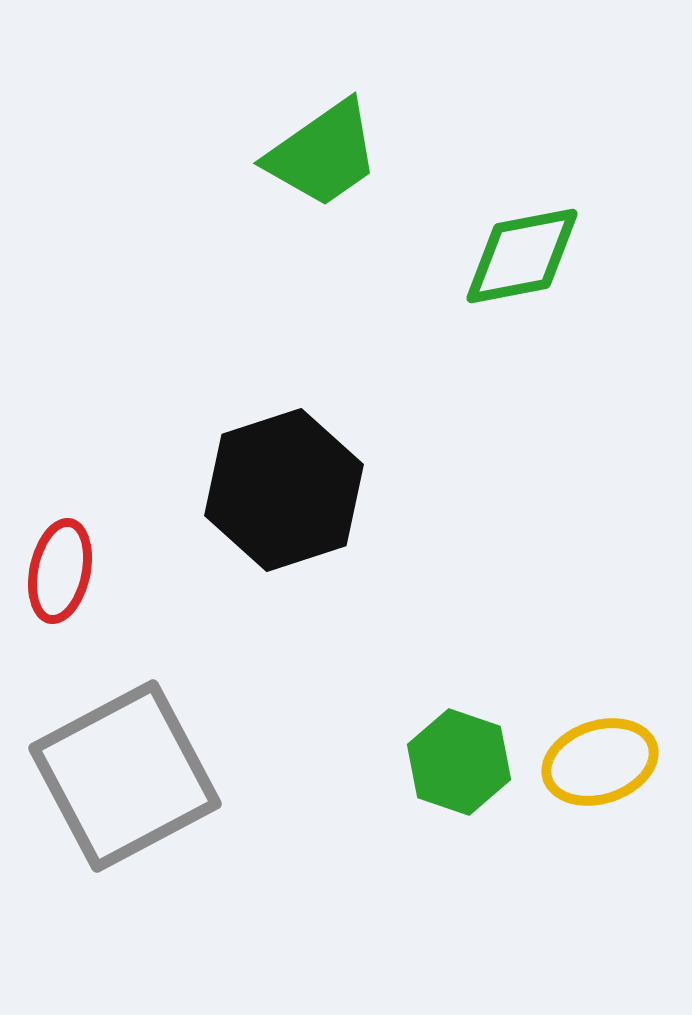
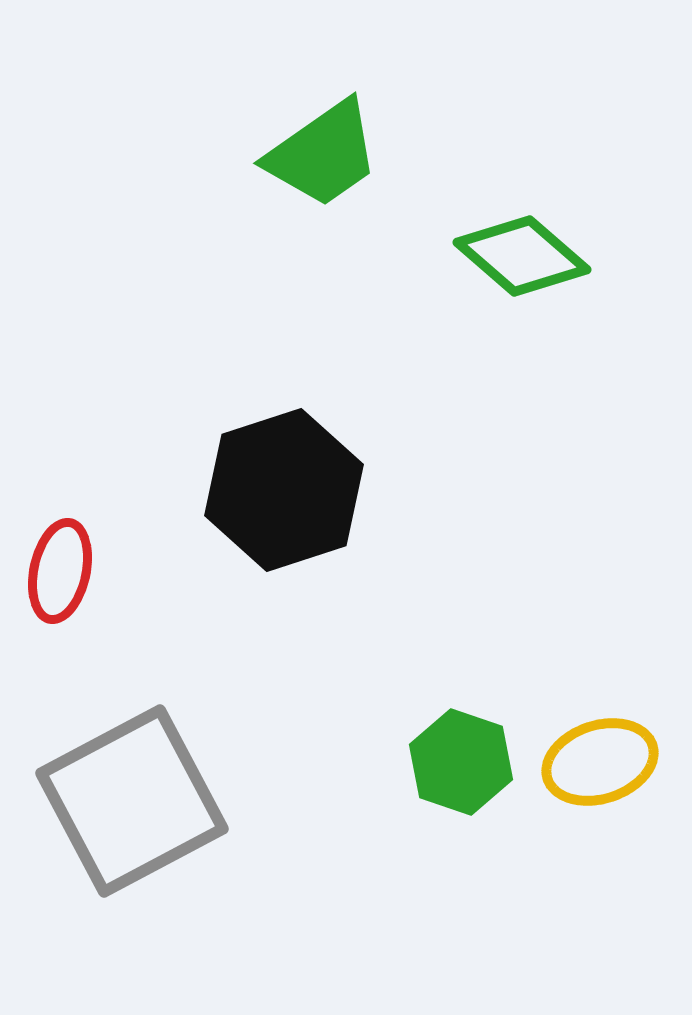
green diamond: rotated 52 degrees clockwise
green hexagon: moved 2 px right
gray square: moved 7 px right, 25 px down
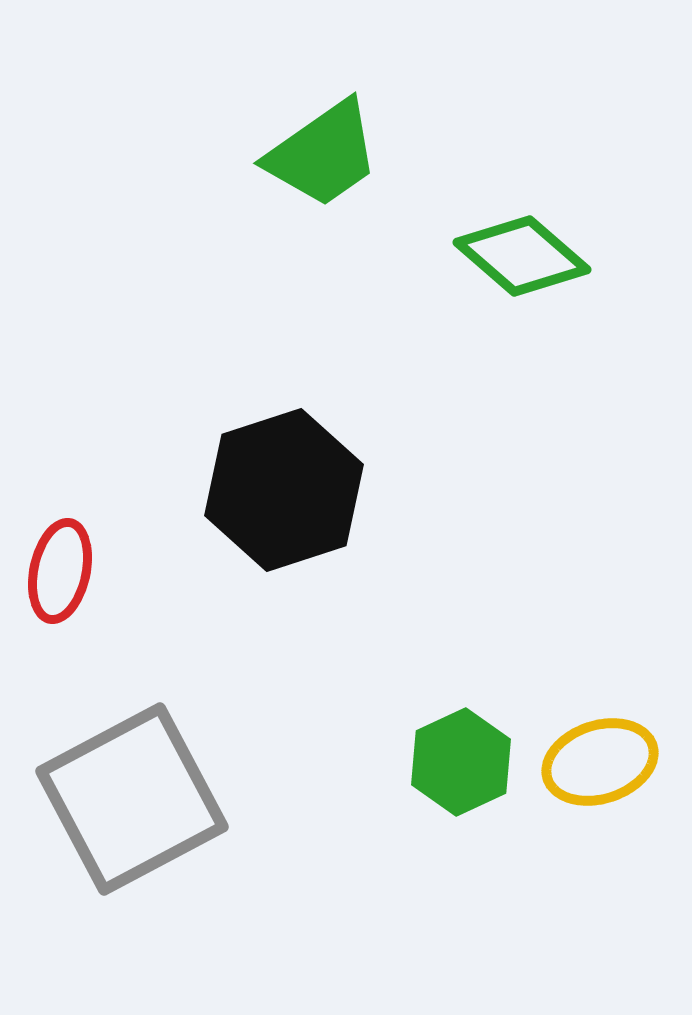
green hexagon: rotated 16 degrees clockwise
gray square: moved 2 px up
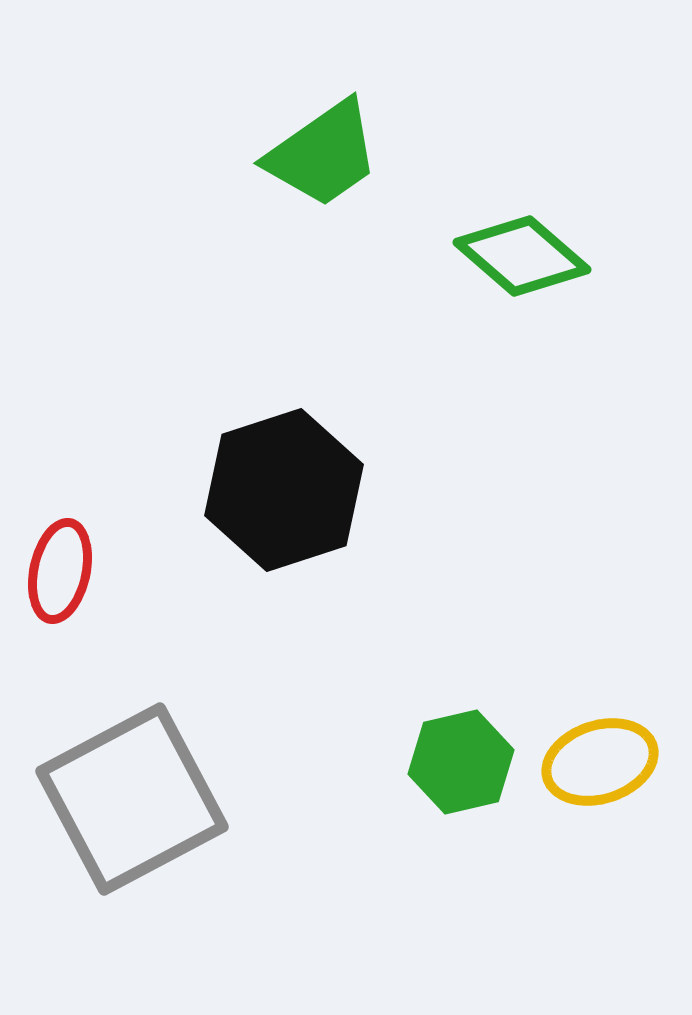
green hexagon: rotated 12 degrees clockwise
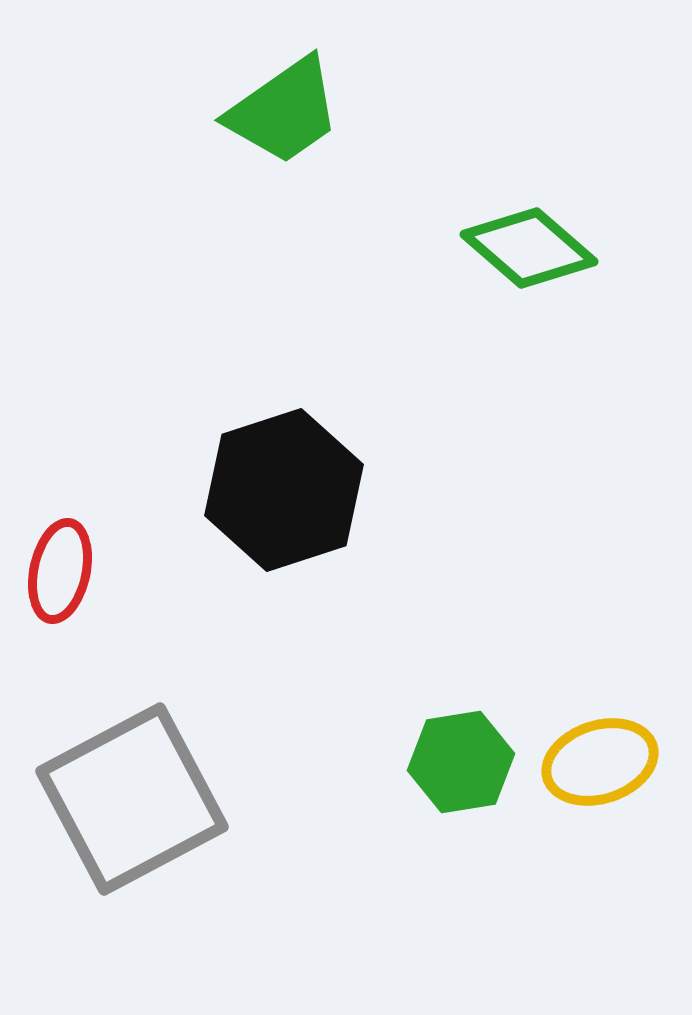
green trapezoid: moved 39 px left, 43 px up
green diamond: moved 7 px right, 8 px up
green hexagon: rotated 4 degrees clockwise
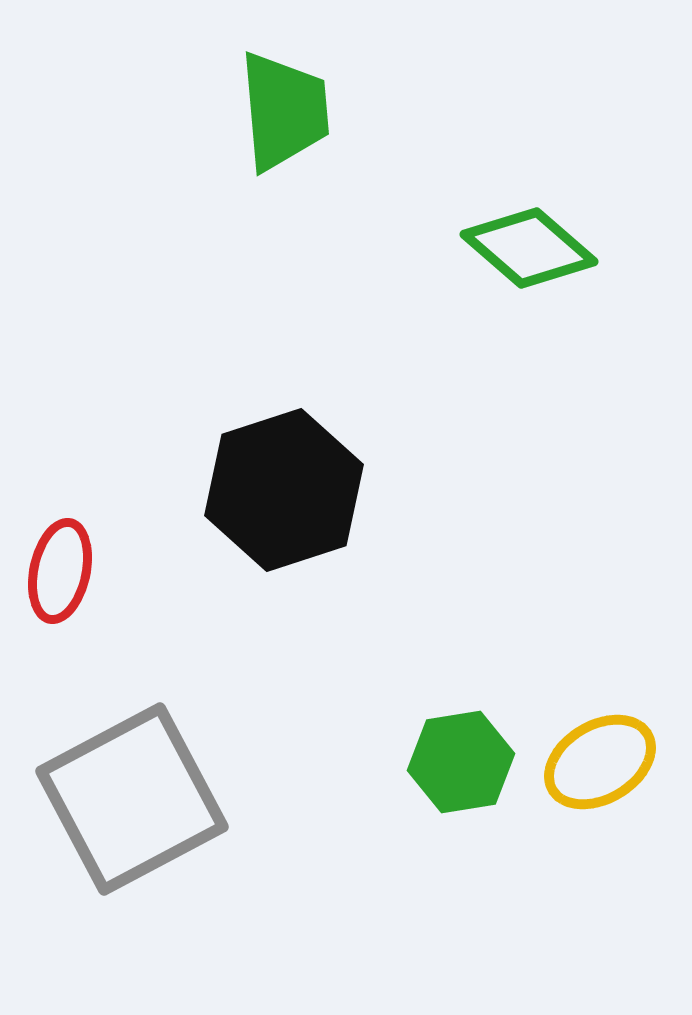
green trapezoid: rotated 60 degrees counterclockwise
yellow ellipse: rotated 13 degrees counterclockwise
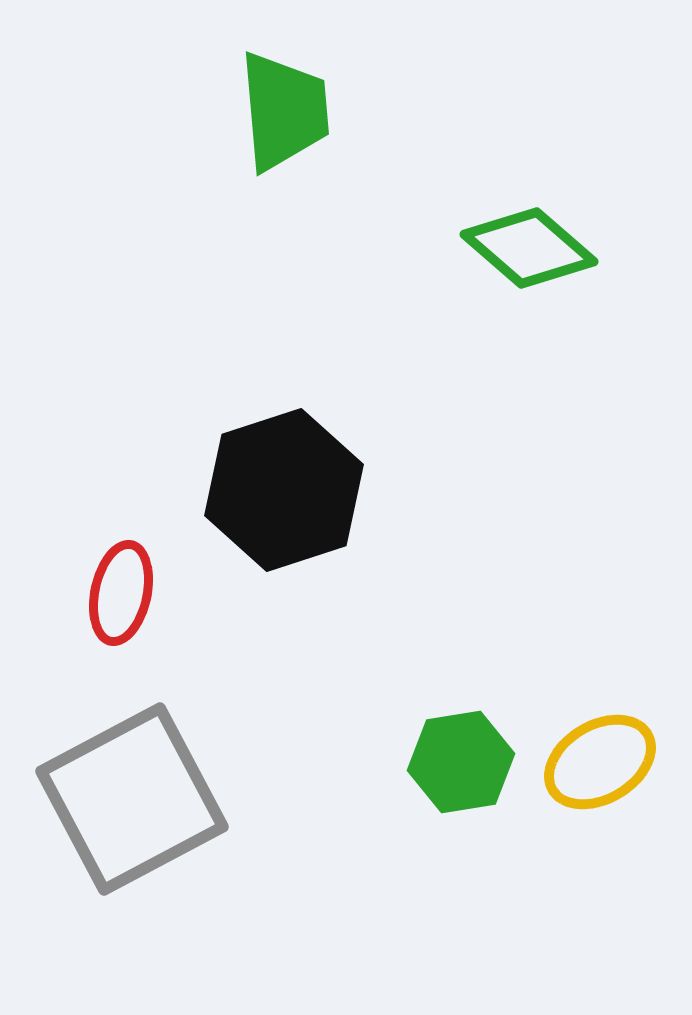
red ellipse: moved 61 px right, 22 px down
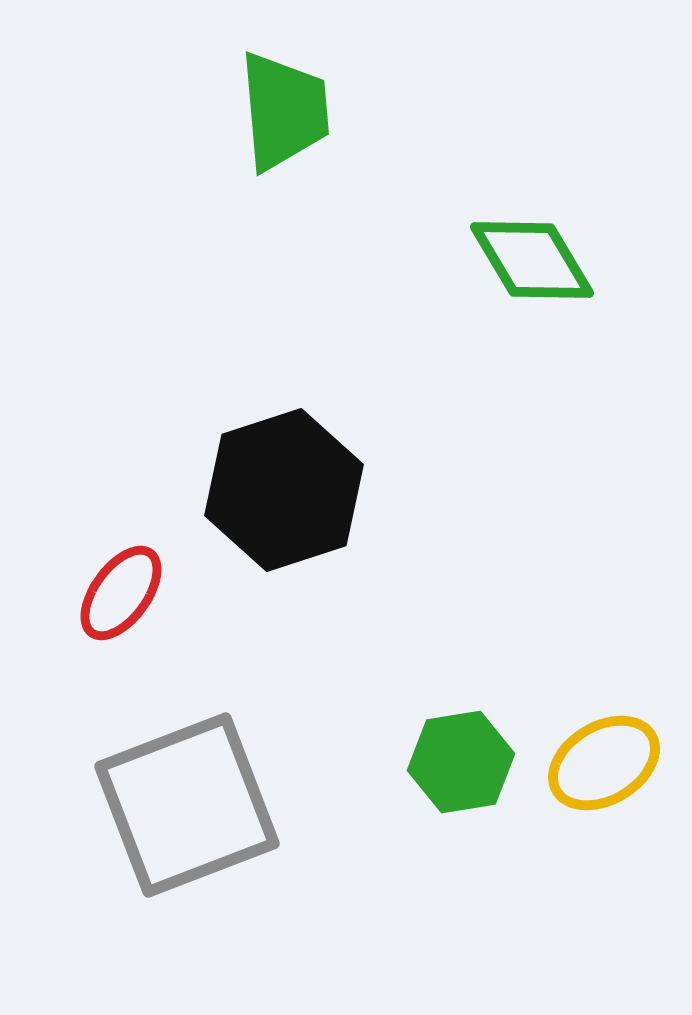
green diamond: moved 3 px right, 12 px down; rotated 18 degrees clockwise
red ellipse: rotated 24 degrees clockwise
yellow ellipse: moved 4 px right, 1 px down
gray square: moved 55 px right, 6 px down; rotated 7 degrees clockwise
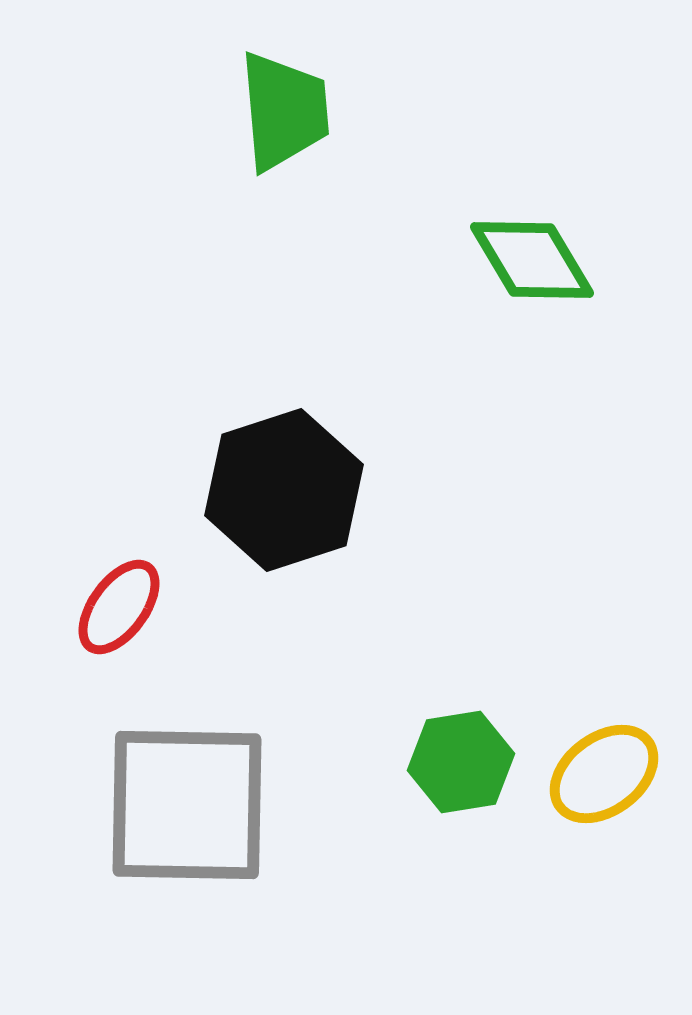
red ellipse: moved 2 px left, 14 px down
yellow ellipse: moved 11 px down; rotated 6 degrees counterclockwise
gray square: rotated 22 degrees clockwise
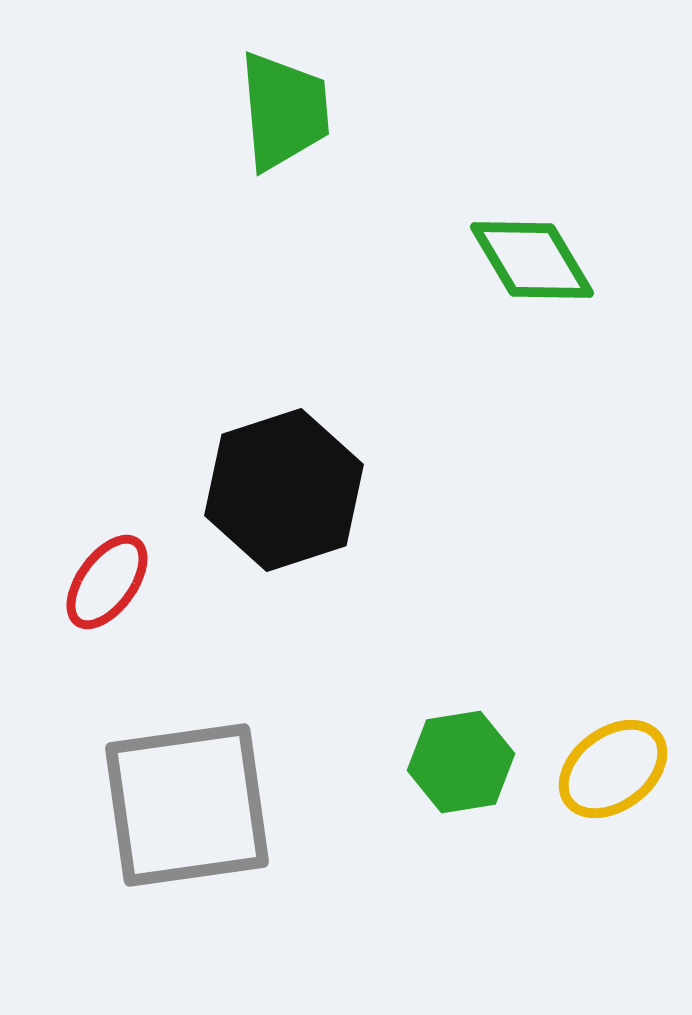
red ellipse: moved 12 px left, 25 px up
yellow ellipse: moved 9 px right, 5 px up
gray square: rotated 9 degrees counterclockwise
